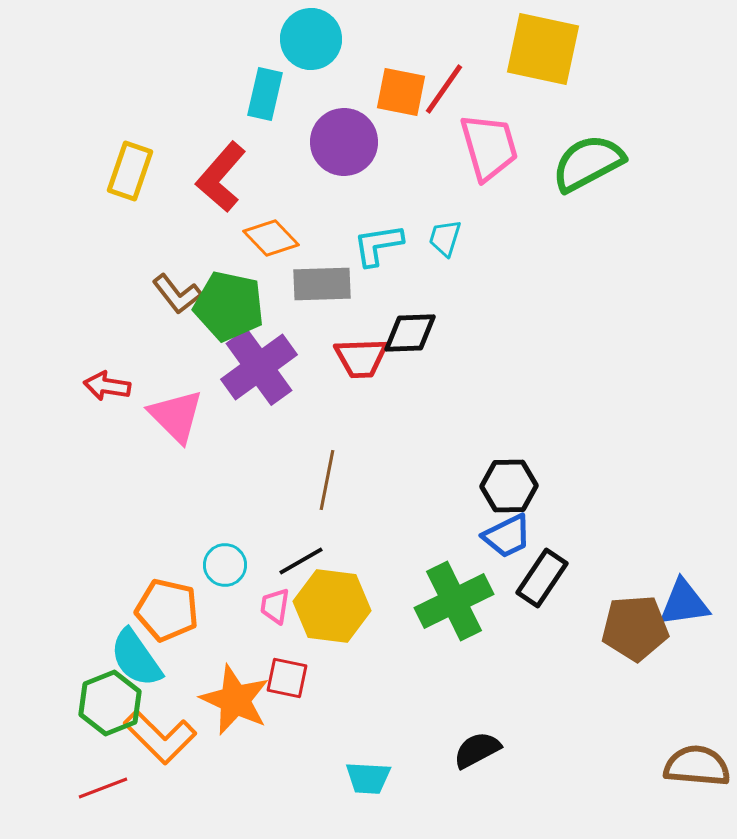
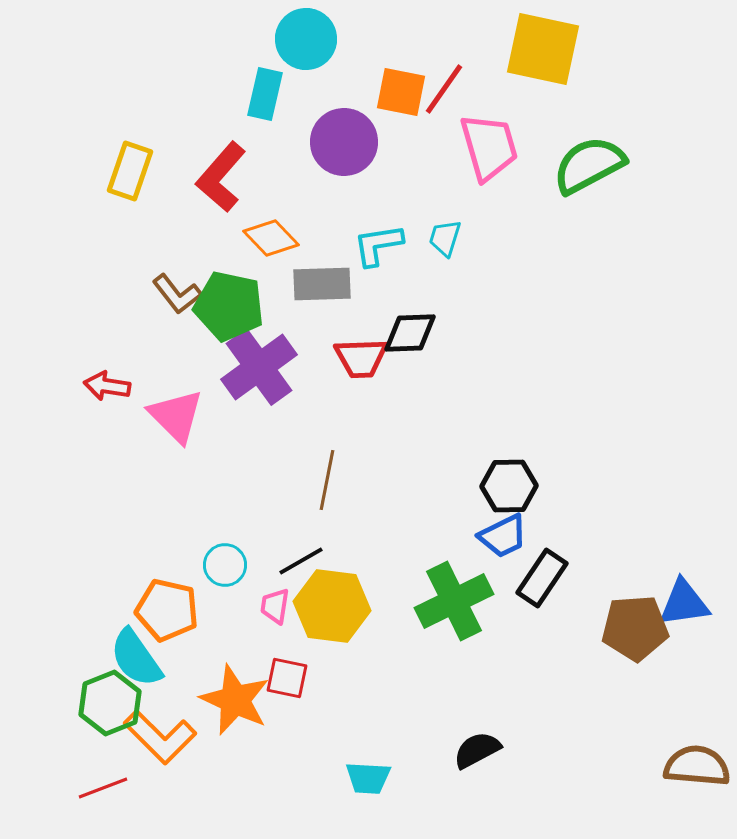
cyan circle at (311, 39): moved 5 px left
green semicircle at (588, 163): moved 1 px right, 2 px down
blue trapezoid at (507, 536): moved 4 px left
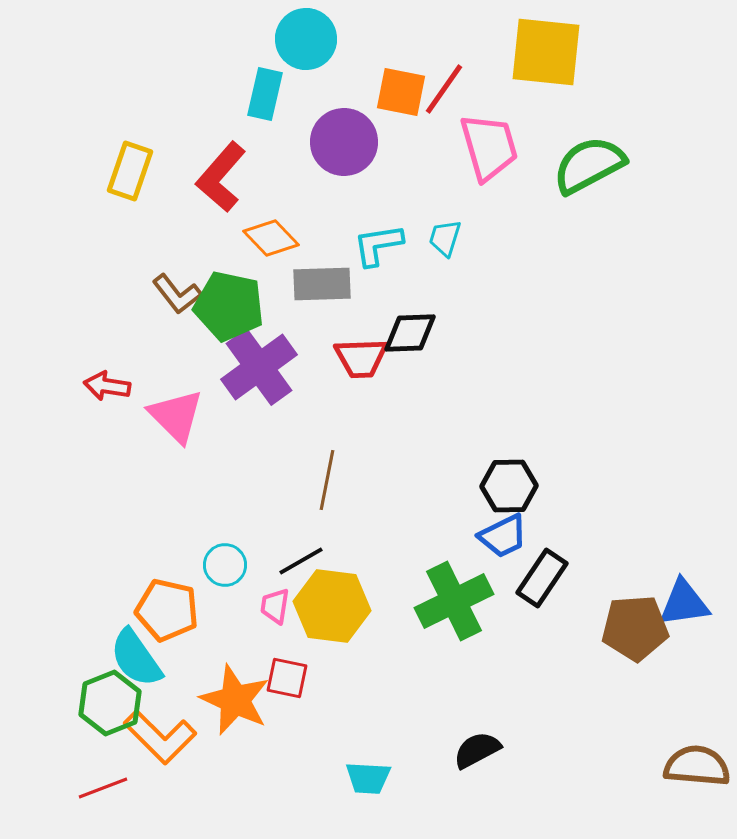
yellow square at (543, 49): moved 3 px right, 3 px down; rotated 6 degrees counterclockwise
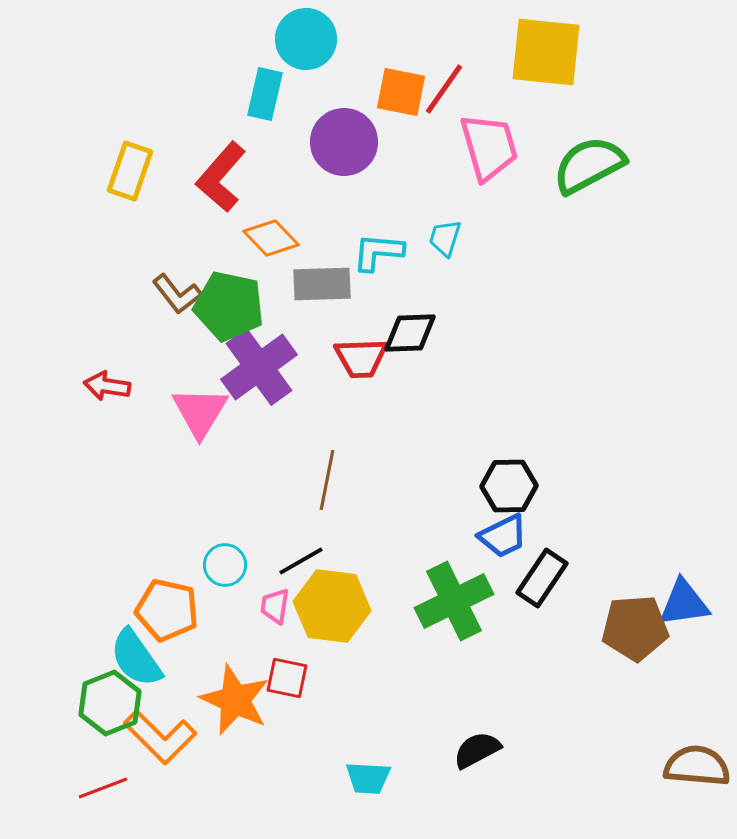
cyan L-shape at (378, 245): moved 7 px down; rotated 14 degrees clockwise
pink triangle at (176, 416): moved 24 px right, 4 px up; rotated 16 degrees clockwise
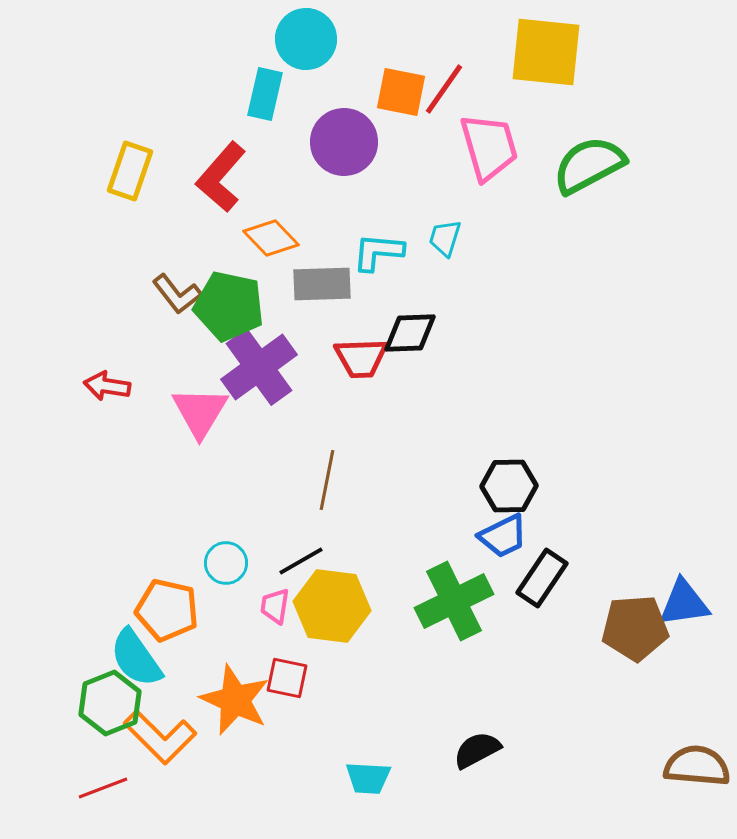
cyan circle at (225, 565): moved 1 px right, 2 px up
